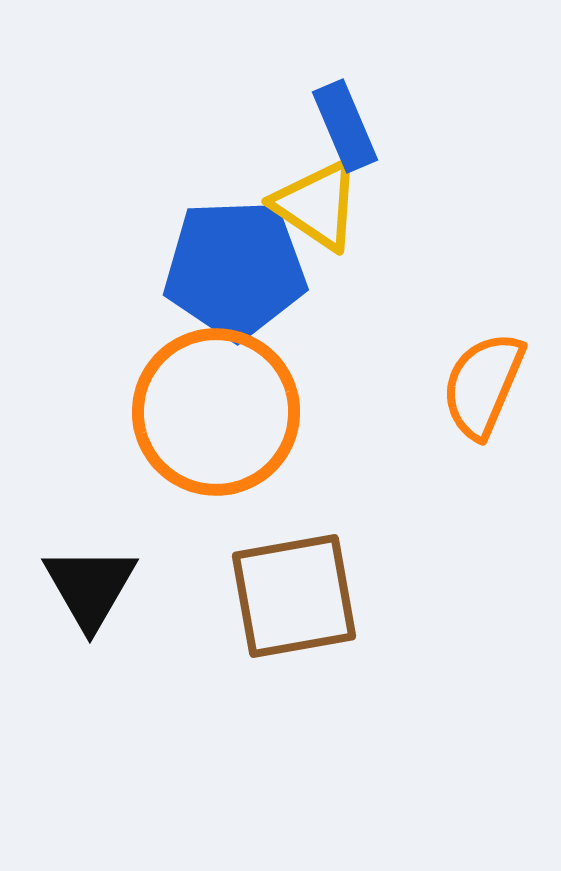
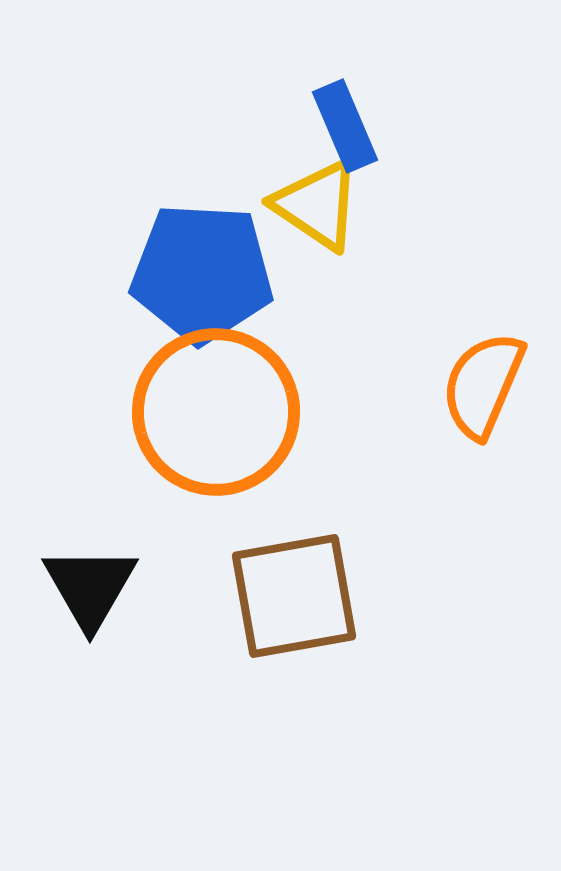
blue pentagon: moved 33 px left, 4 px down; rotated 5 degrees clockwise
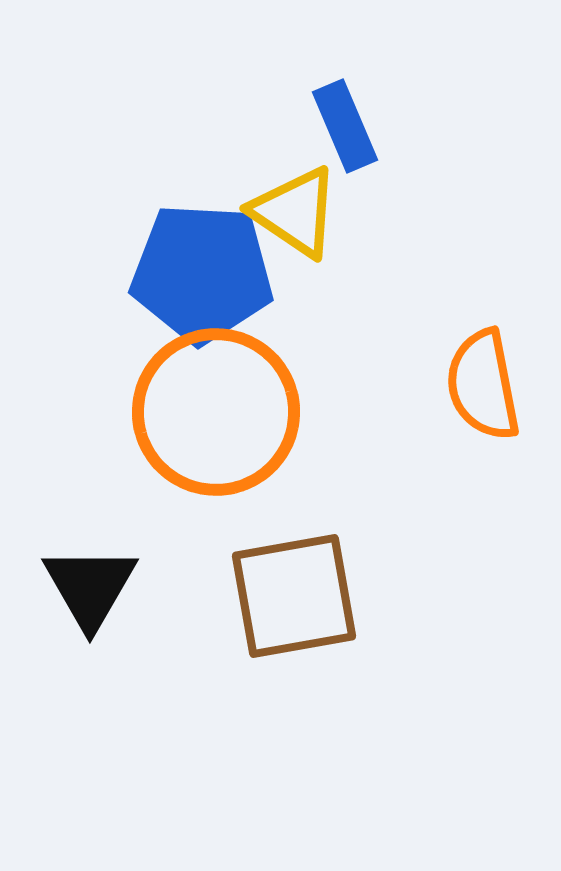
yellow triangle: moved 22 px left, 7 px down
orange semicircle: rotated 34 degrees counterclockwise
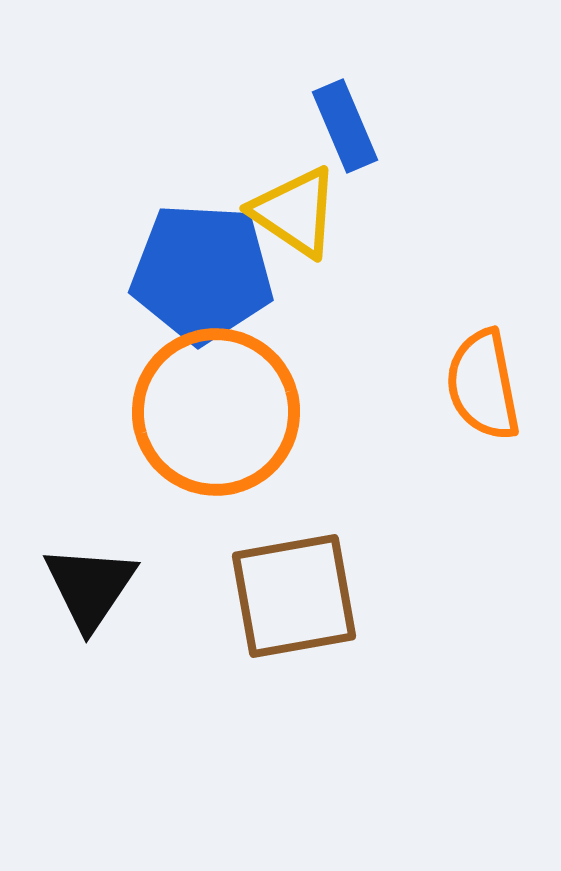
black triangle: rotated 4 degrees clockwise
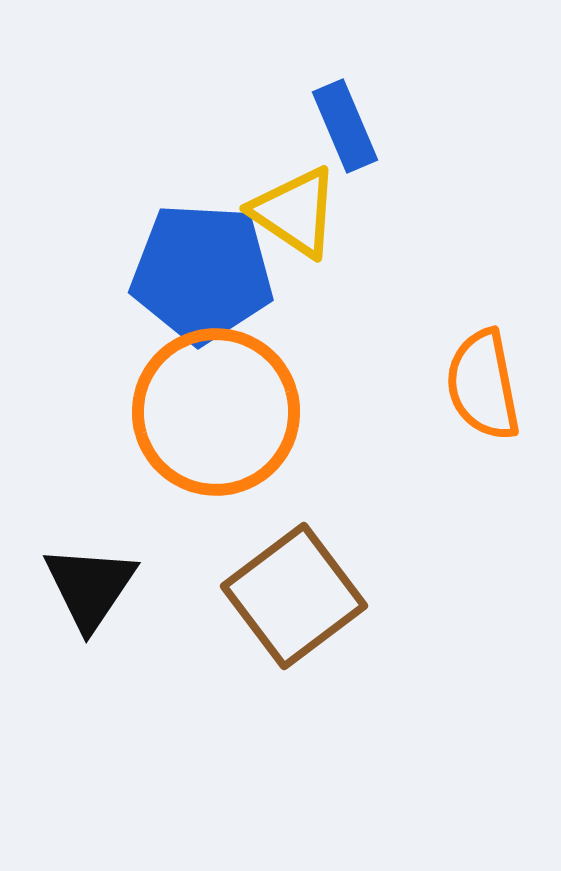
brown square: rotated 27 degrees counterclockwise
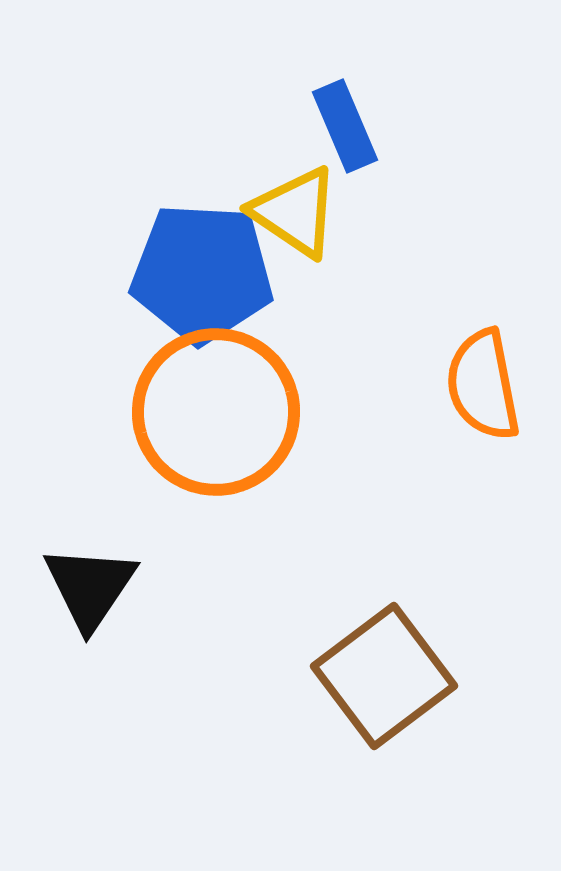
brown square: moved 90 px right, 80 px down
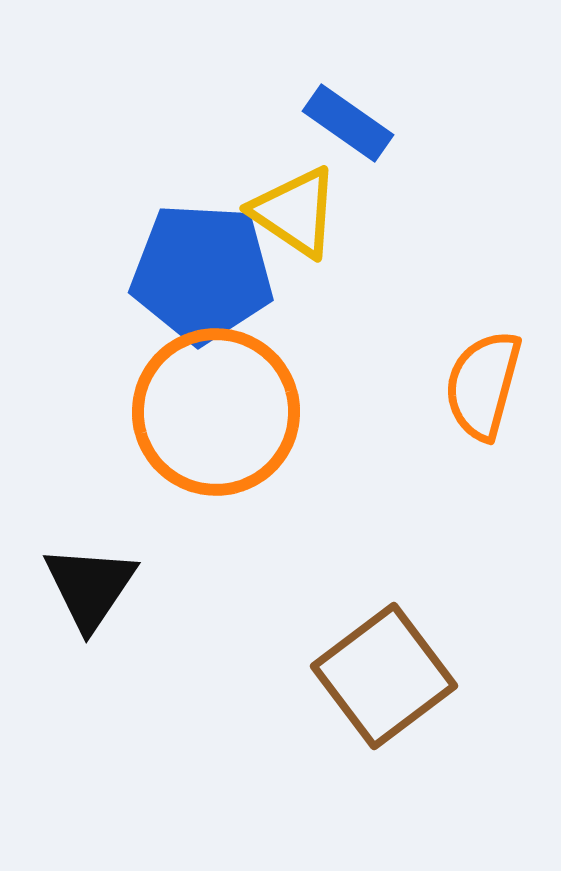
blue rectangle: moved 3 px right, 3 px up; rotated 32 degrees counterclockwise
orange semicircle: rotated 26 degrees clockwise
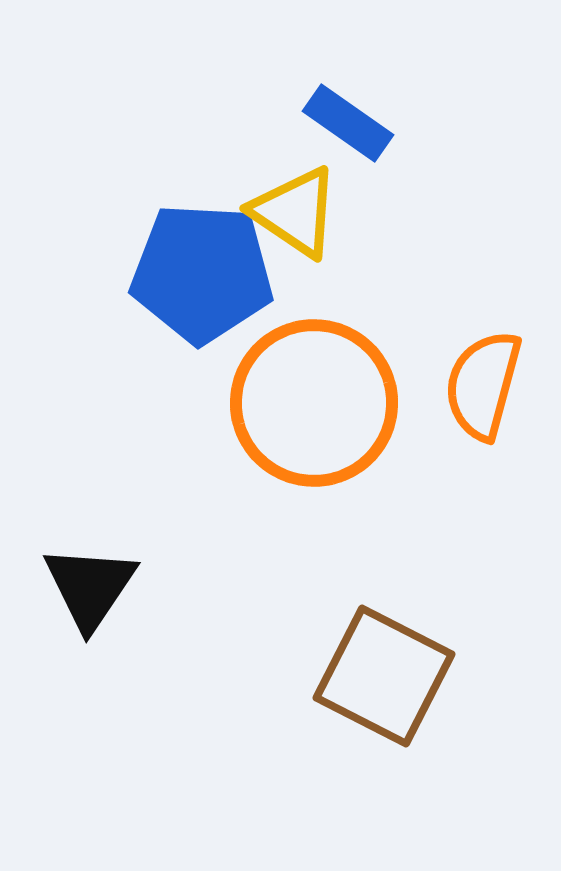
orange circle: moved 98 px right, 9 px up
brown square: rotated 26 degrees counterclockwise
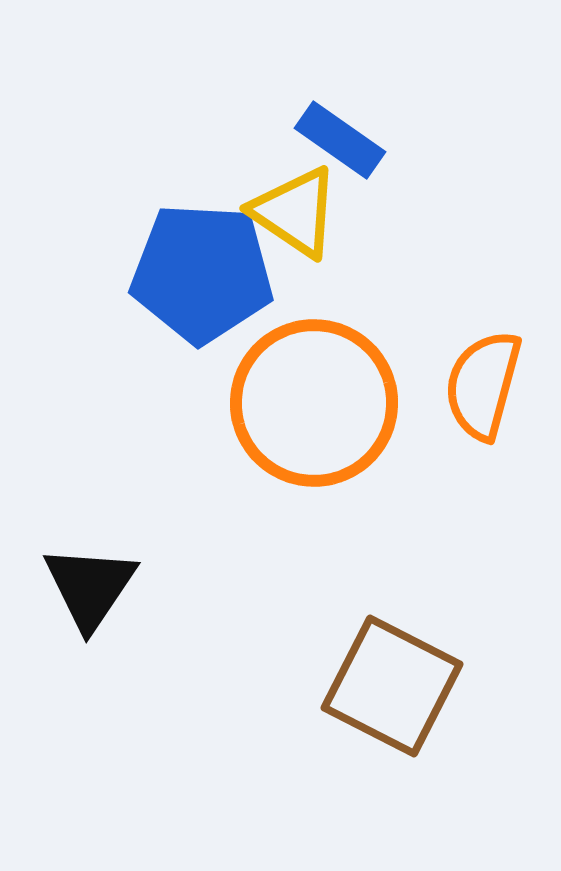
blue rectangle: moved 8 px left, 17 px down
brown square: moved 8 px right, 10 px down
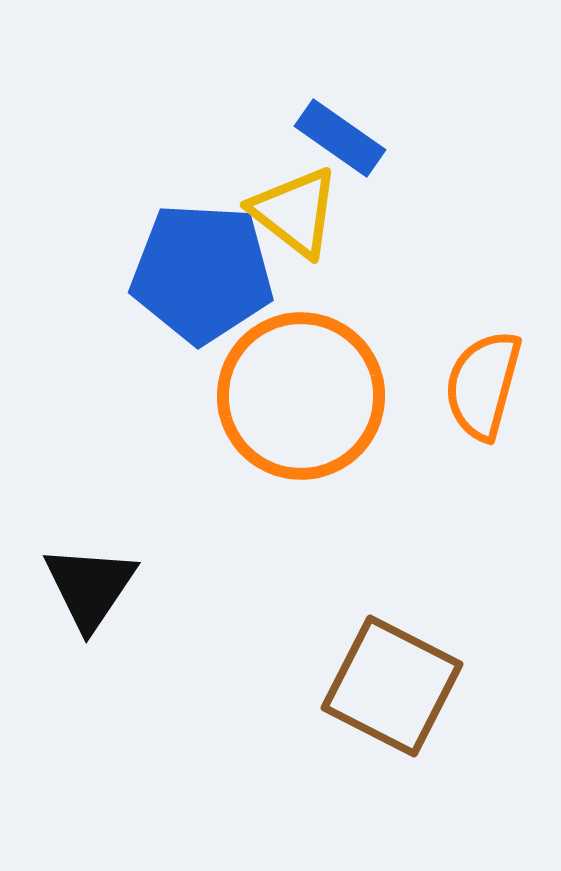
blue rectangle: moved 2 px up
yellow triangle: rotated 4 degrees clockwise
orange circle: moved 13 px left, 7 px up
